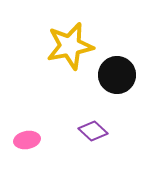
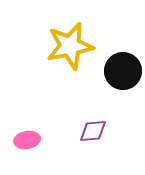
black circle: moved 6 px right, 4 px up
purple diamond: rotated 48 degrees counterclockwise
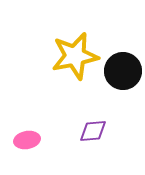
yellow star: moved 5 px right, 10 px down
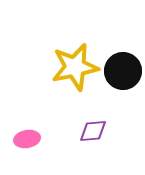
yellow star: moved 11 px down
pink ellipse: moved 1 px up
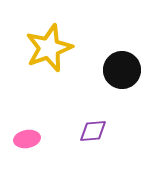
yellow star: moved 26 px left, 19 px up; rotated 9 degrees counterclockwise
black circle: moved 1 px left, 1 px up
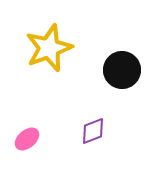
purple diamond: rotated 16 degrees counterclockwise
pink ellipse: rotated 30 degrees counterclockwise
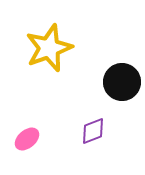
black circle: moved 12 px down
